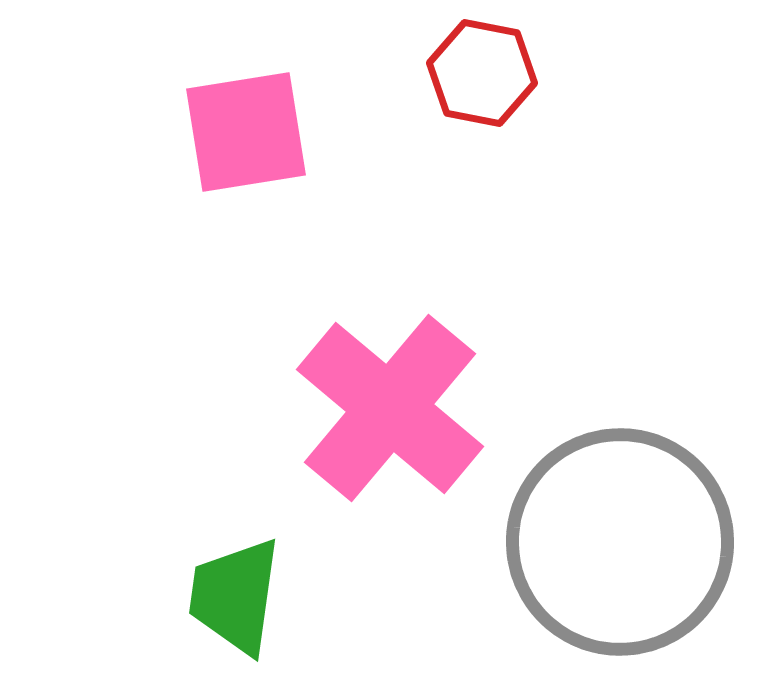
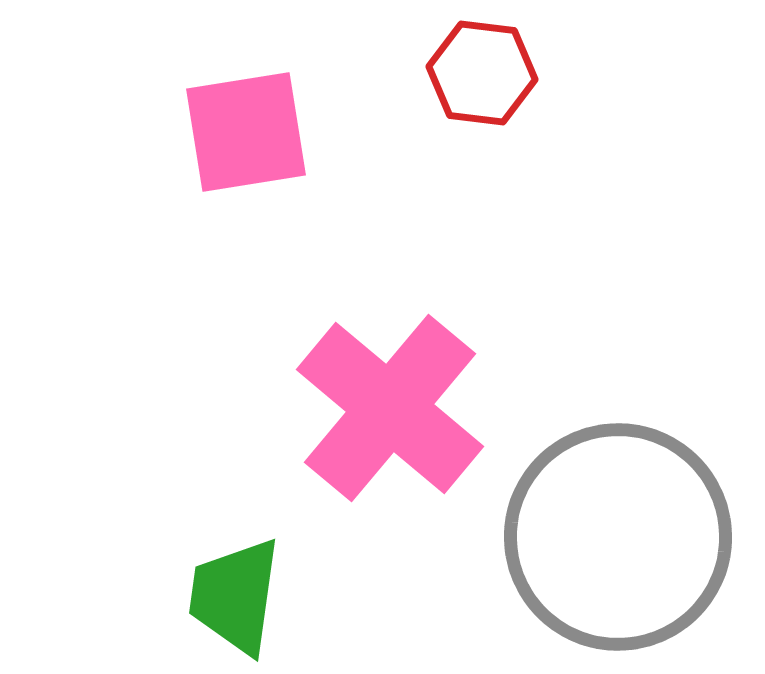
red hexagon: rotated 4 degrees counterclockwise
gray circle: moved 2 px left, 5 px up
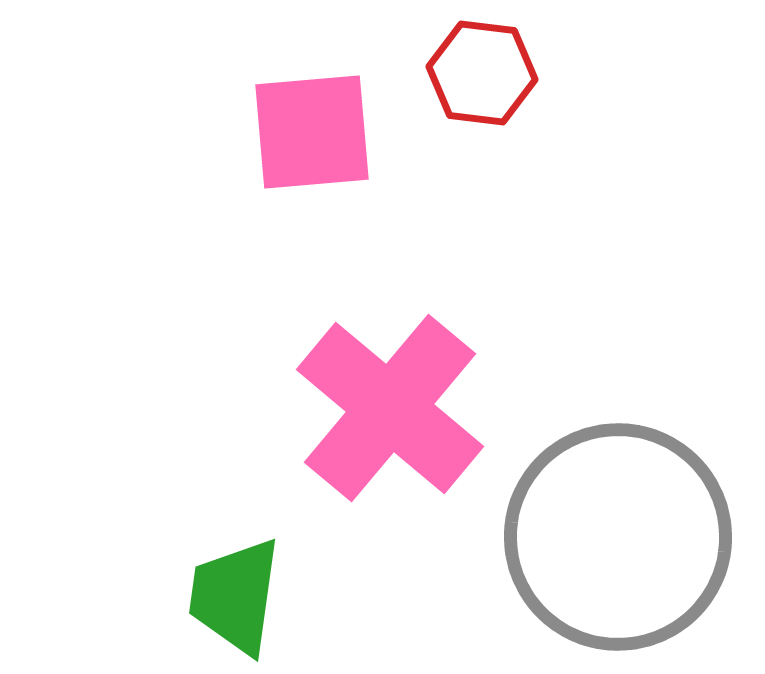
pink square: moved 66 px right; rotated 4 degrees clockwise
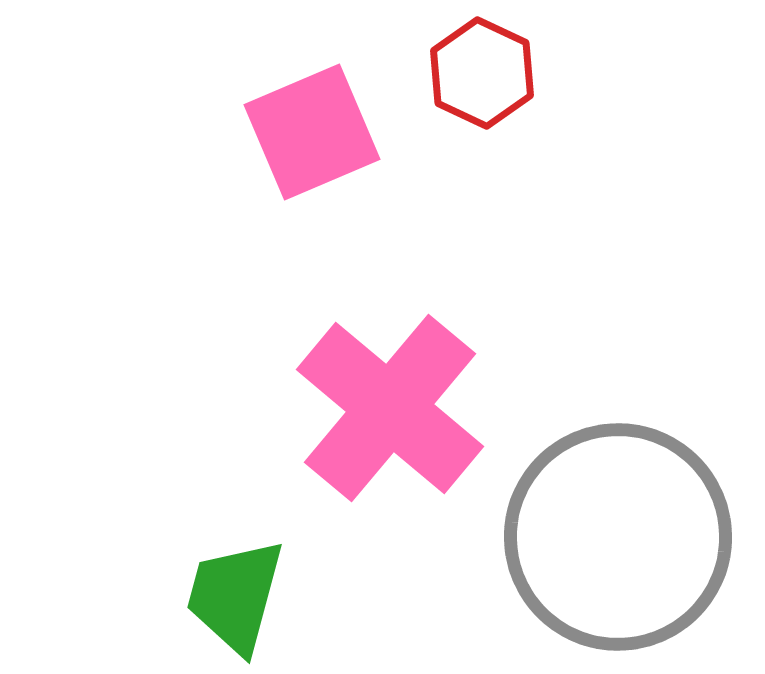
red hexagon: rotated 18 degrees clockwise
pink square: rotated 18 degrees counterclockwise
green trapezoid: rotated 7 degrees clockwise
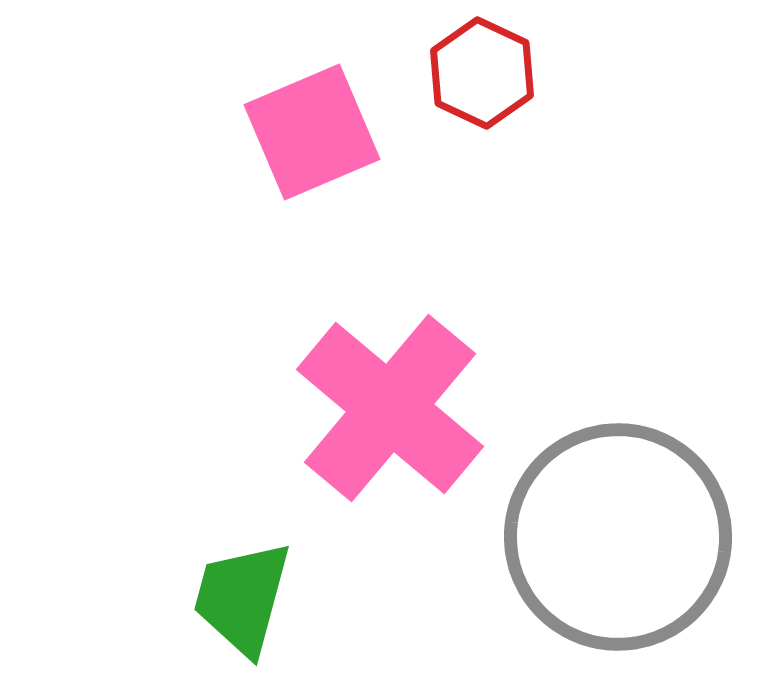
green trapezoid: moved 7 px right, 2 px down
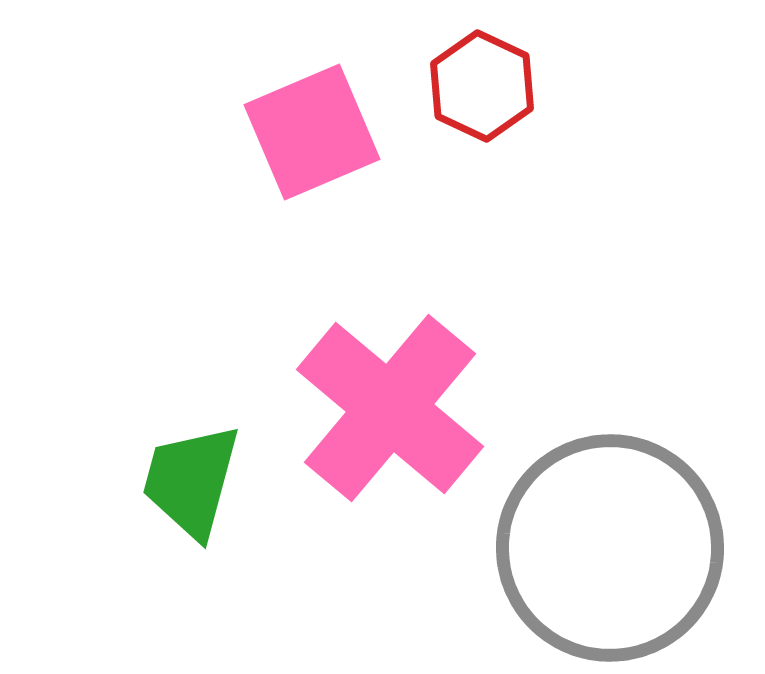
red hexagon: moved 13 px down
gray circle: moved 8 px left, 11 px down
green trapezoid: moved 51 px left, 117 px up
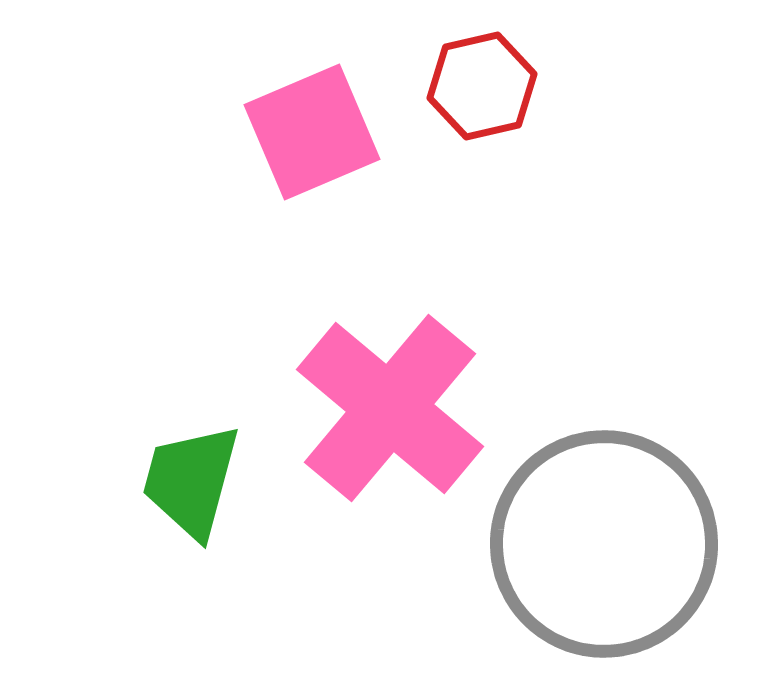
red hexagon: rotated 22 degrees clockwise
gray circle: moved 6 px left, 4 px up
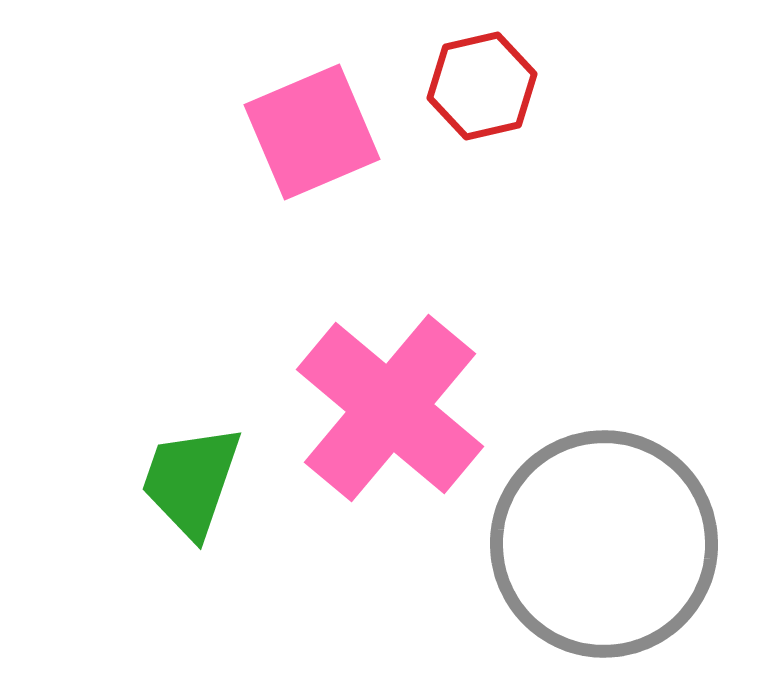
green trapezoid: rotated 4 degrees clockwise
